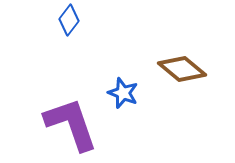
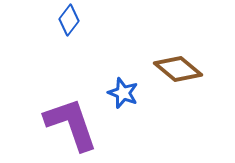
brown diamond: moved 4 px left
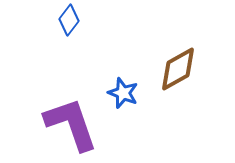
brown diamond: rotated 69 degrees counterclockwise
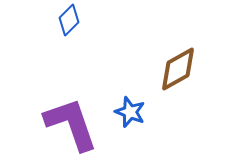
blue diamond: rotated 8 degrees clockwise
blue star: moved 7 px right, 19 px down
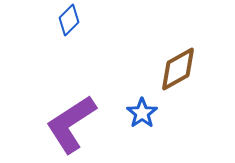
blue star: moved 12 px right, 1 px down; rotated 16 degrees clockwise
purple L-shape: rotated 104 degrees counterclockwise
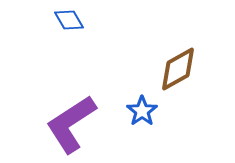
blue diamond: rotated 76 degrees counterclockwise
blue star: moved 2 px up
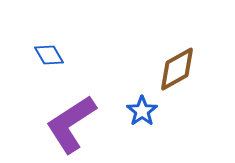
blue diamond: moved 20 px left, 35 px down
brown diamond: moved 1 px left
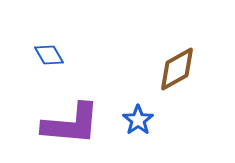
blue star: moved 4 px left, 9 px down
purple L-shape: rotated 142 degrees counterclockwise
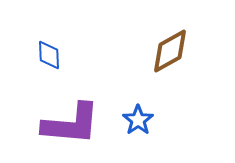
blue diamond: rotated 28 degrees clockwise
brown diamond: moved 7 px left, 18 px up
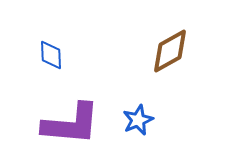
blue diamond: moved 2 px right
blue star: rotated 12 degrees clockwise
